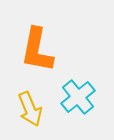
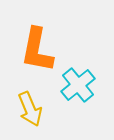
cyan cross: moved 12 px up
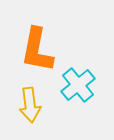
yellow arrow: moved 4 px up; rotated 16 degrees clockwise
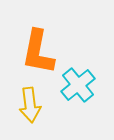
orange L-shape: moved 1 px right, 2 px down
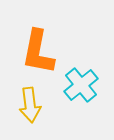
cyan cross: moved 3 px right
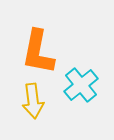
yellow arrow: moved 3 px right, 4 px up
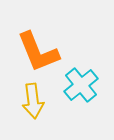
orange L-shape: rotated 33 degrees counterclockwise
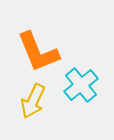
yellow arrow: rotated 32 degrees clockwise
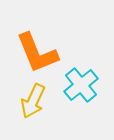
orange L-shape: moved 1 px left, 1 px down
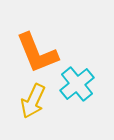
cyan cross: moved 4 px left, 1 px up
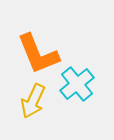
orange L-shape: moved 1 px right, 1 px down
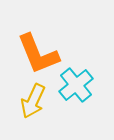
cyan cross: moved 1 px left, 1 px down
